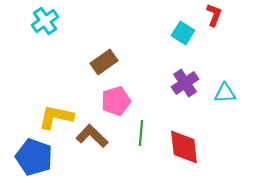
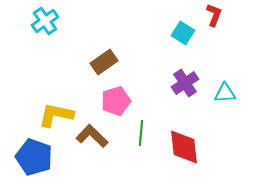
yellow L-shape: moved 2 px up
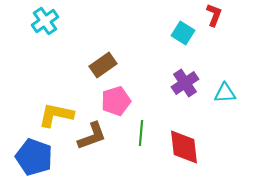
brown rectangle: moved 1 px left, 3 px down
brown L-shape: rotated 116 degrees clockwise
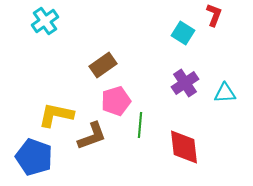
green line: moved 1 px left, 8 px up
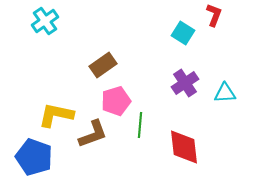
brown L-shape: moved 1 px right, 2 px up
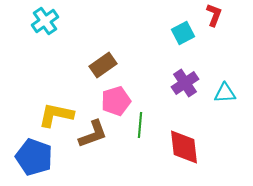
cyan square: rotated 30 degrees clockwise
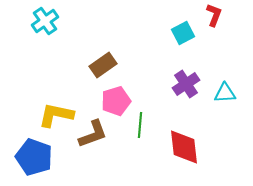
purple cross: moved 1 px right, 1 px down
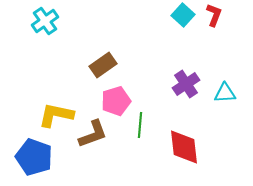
cyan square: moved 18 px up; rotated 20 degrees counterclockwise
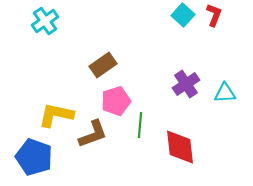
red diamond: moved 4 px left
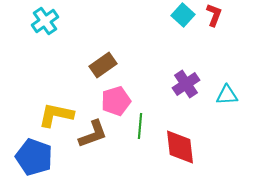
cyan triangle: moved 2 px right, 2 px down
green line: moved 1 px down
